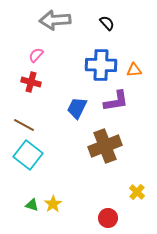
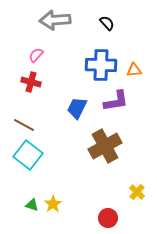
brown cross: rotated 8 degrees counterclockwise
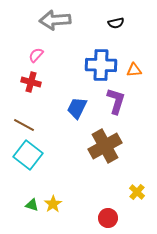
black semicircle: moved 9 px right; rotated 119 degrees clockwise
purple L-shape: rotated 64 degrees counterclockwise
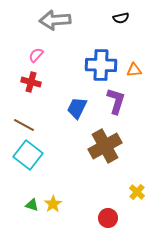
black semicircle: moved 5 px right, 5 px up
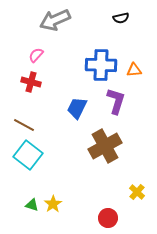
gray arrow: rotated 20 degrees counterclockwise
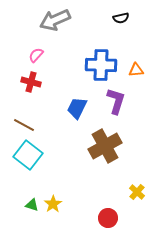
orange triangle: moved 2 px right
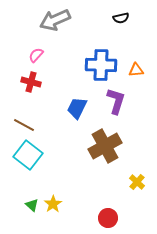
yellow cross: moved 10 px up
green triangle: rotated 24 degrees clockwise
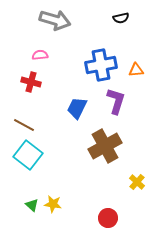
gray arrow: rotated 140 degrees counterclockwise
pink semicircle: moved 4 px right; rotated 42 degrees clockwise
blue cross: rotated 12 degrees counterclockwise
yellow star: rotated 30 degrees counterclockwise
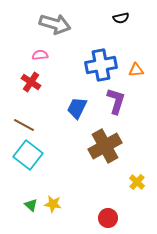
gray arrow: moved 4 px down
red cross: rotated 18 degrees clockwise
green triangle: moved 1 px left
